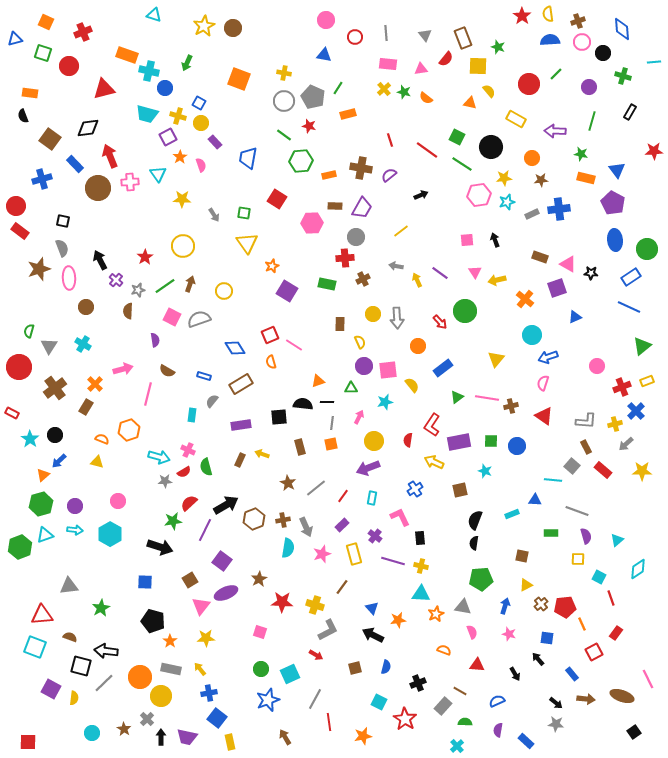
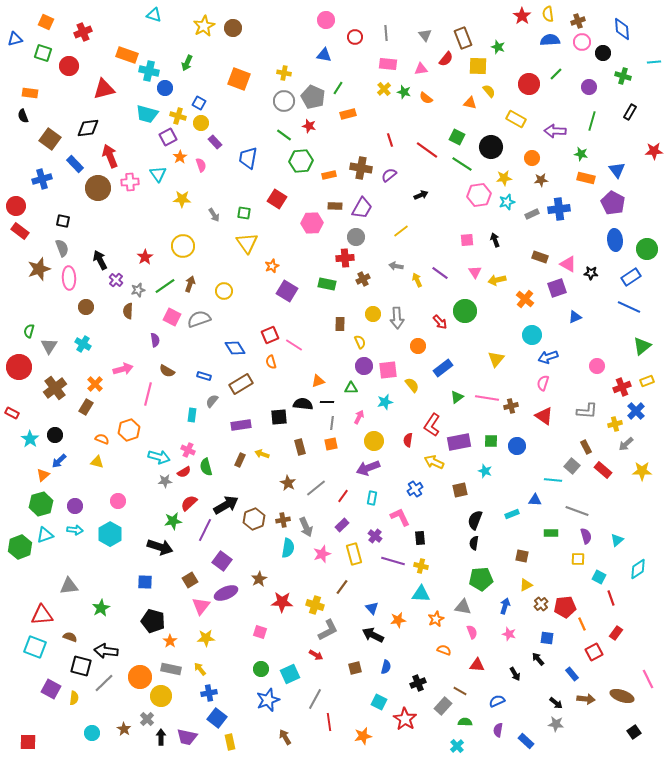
gray L-shape at (586, 421): moved 1 px right, 10 px up
orange star at (436, 614): moved 5 px down
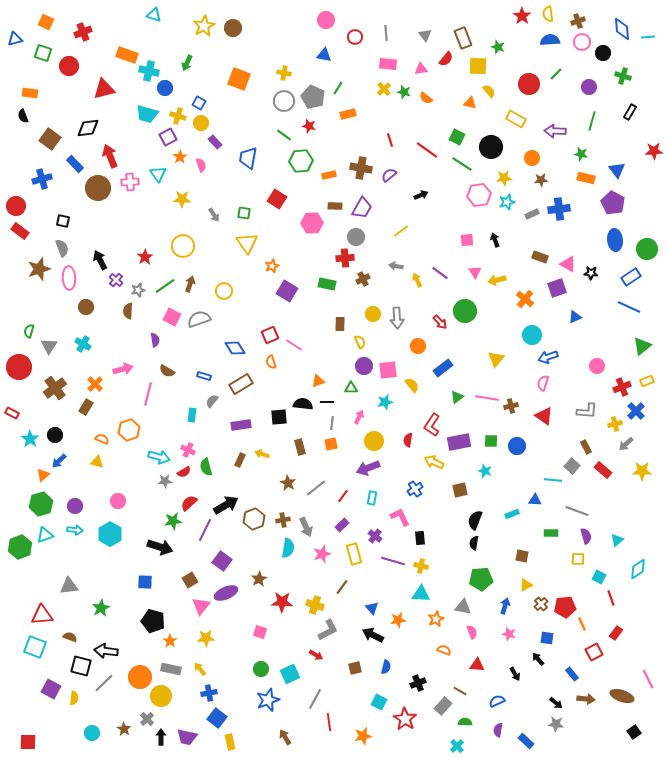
cyan line at (654, 62): moved 6 px left, 25 px up
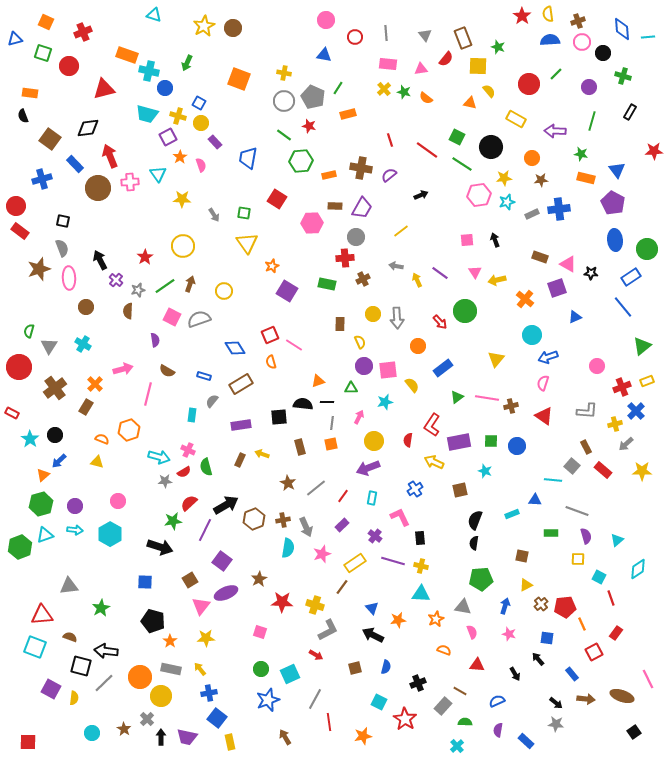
blue line at (629, 307): moved 6 px left; rotated 25 degrees clockwise
yellow rectangle at (354, 554): moved 1 px right, 9 px down; rotated 70 degrees clockwise
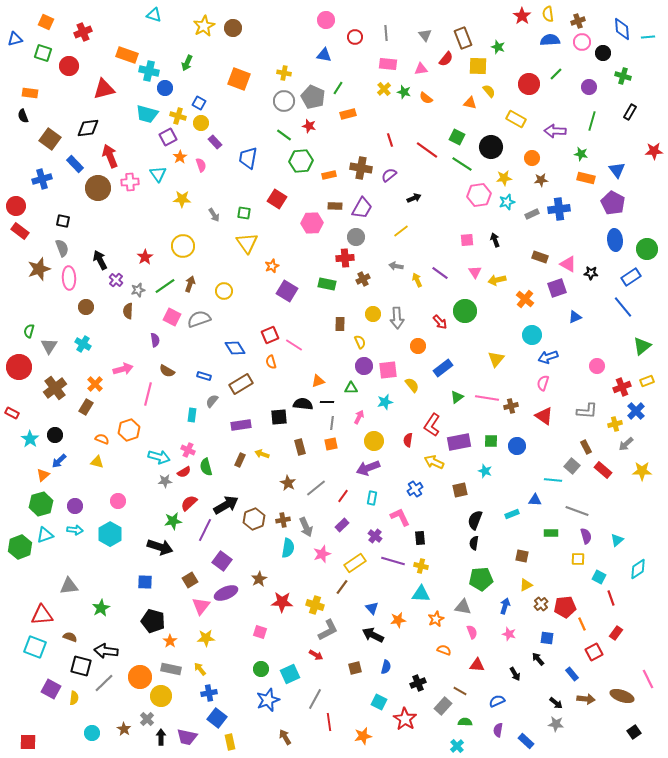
black arrow at (421, 195): moved 7 px left, 3 px down
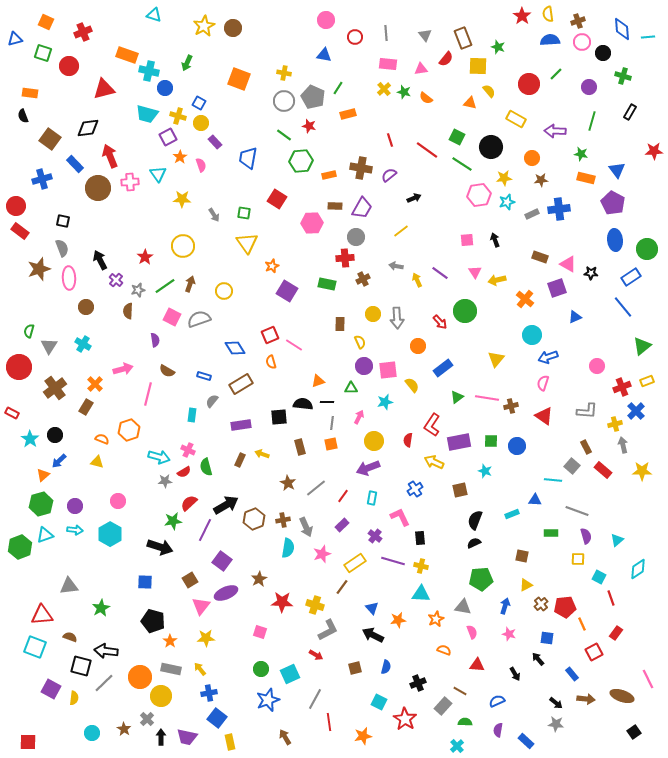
gray arrow at (626, 444): moved 3 px left, 1 px down; rotated 119 degrees clockwise
black semicircle at (474, 543): rotated 56 degrees clockwise
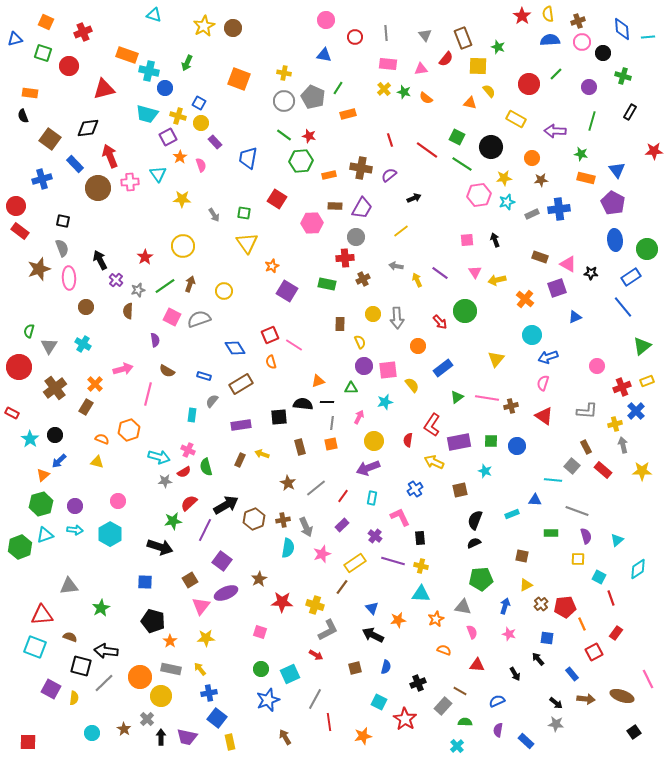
red star at (309, 126): moved 10 px down
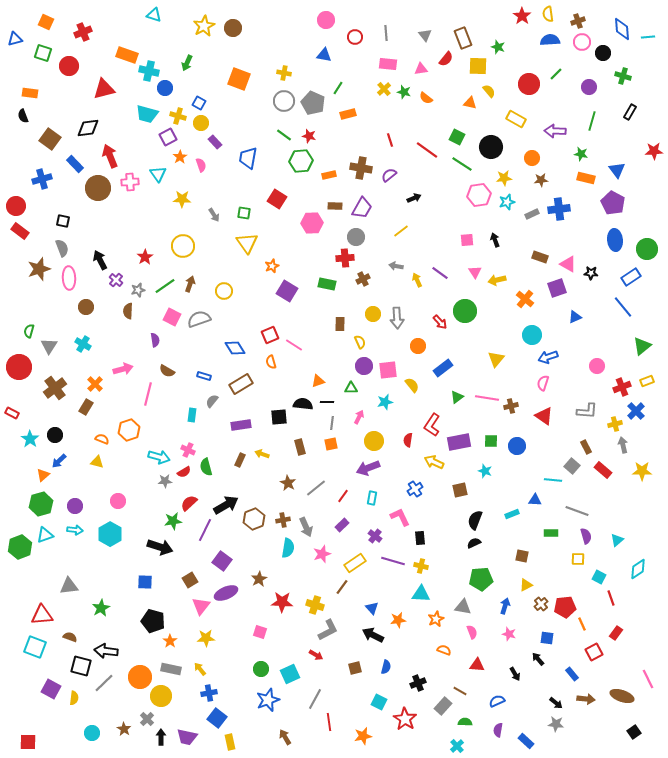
gray pentagon at (313, 97): moved 6 px down
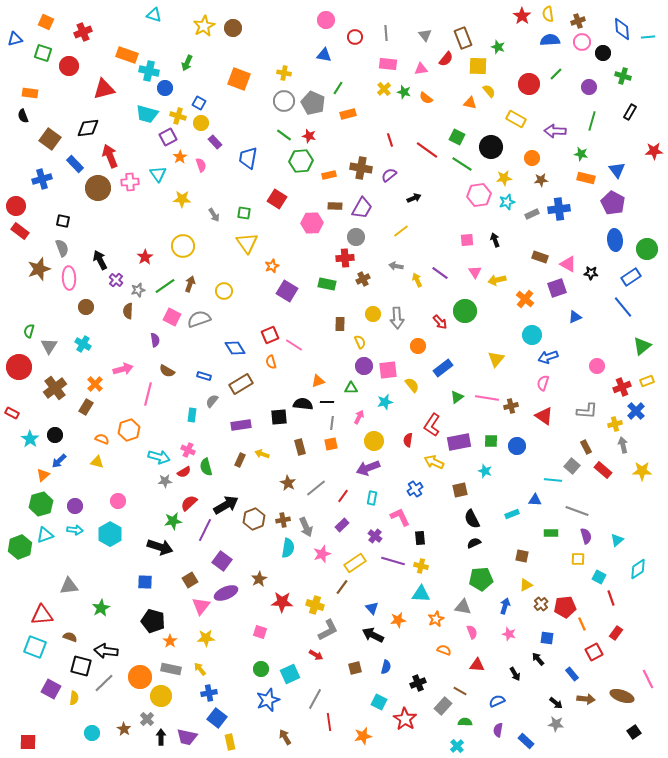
black semicircle at (475, 520): moved 3 px left, 1 px up; rotated 48 degrees counterclockwise
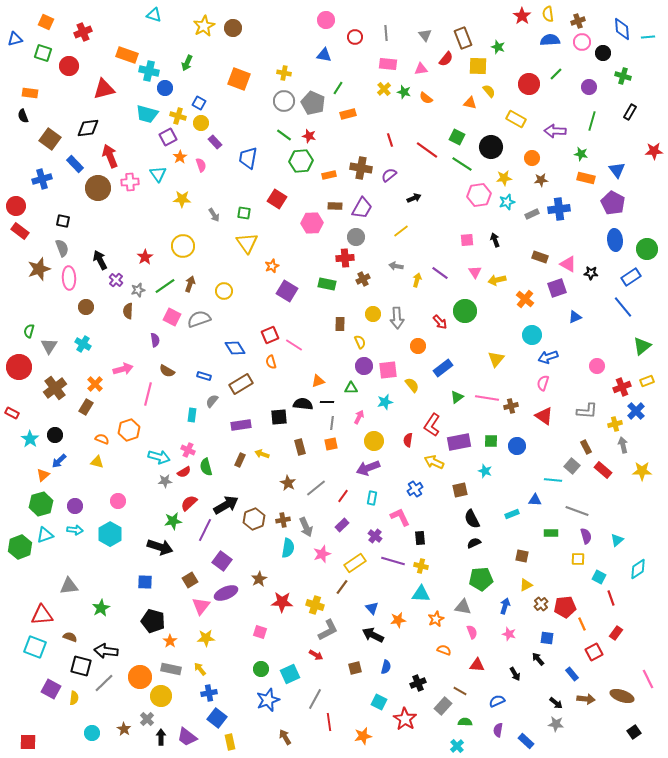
yellow arrow at (417, 280): rotated 40 degrees clockwise
purple trapezoid at (187, 737): rotated 25 degrees clockwise
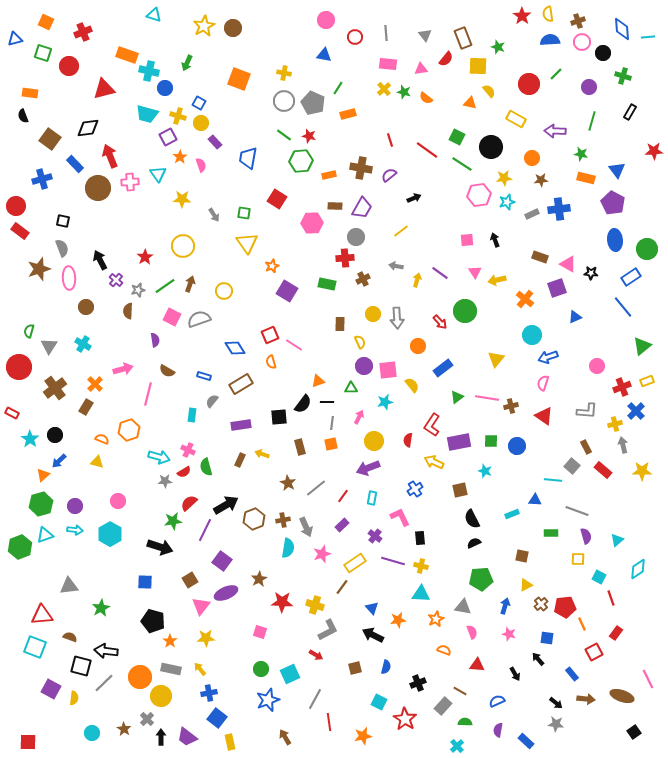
black semicircle at (303, 404): rotated 120 degrees clockwise
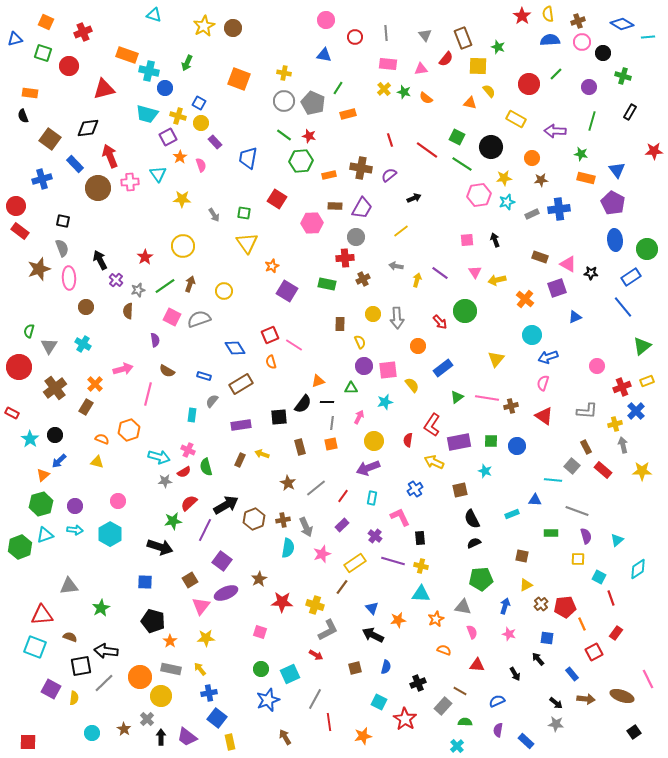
blue diamond at (622, 29): moved 5 px up; rotated 55 degrees counterclockwise
black square at (81, 666): rotated 25 degrees counterclockwise
